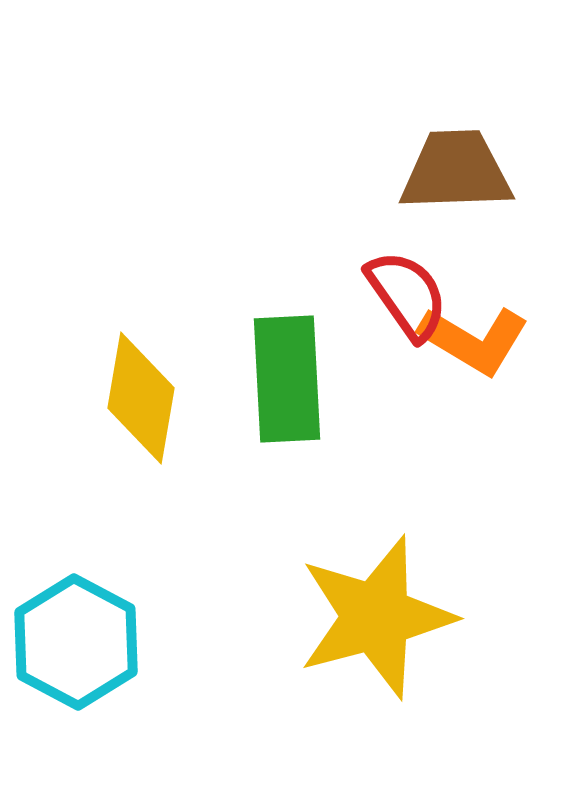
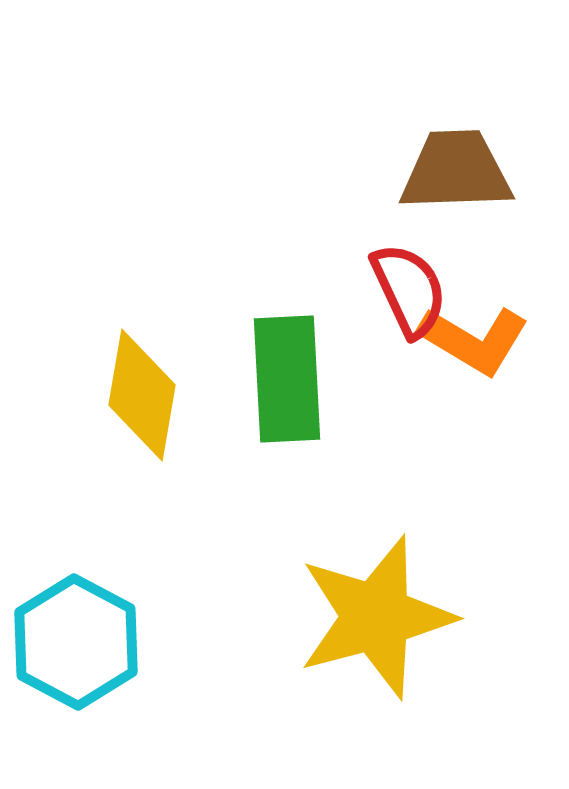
red semicircle: moved 2 px right, 5 px up; rotated 10 degrees clockwise
yellow diamond: moved 1 px right, 3 px up
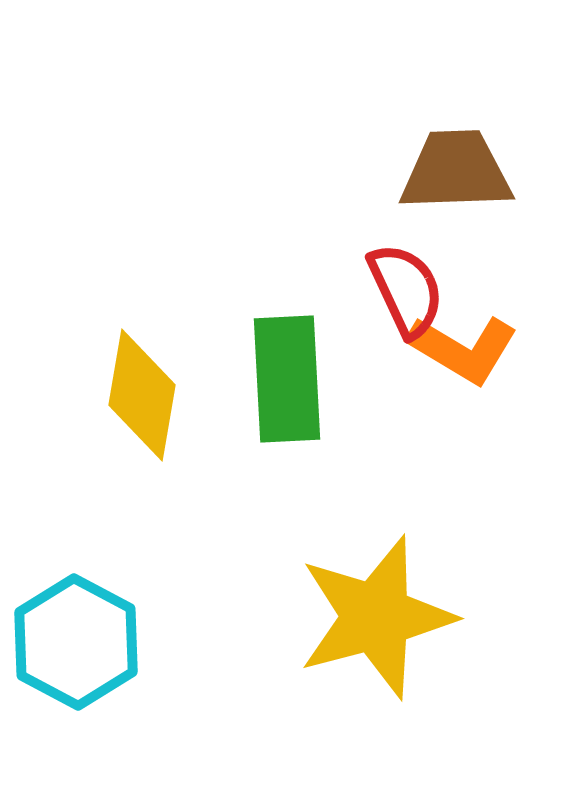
red semicircle: moved 3 px left
orange L-shape: moved 11 px left, 9 px down
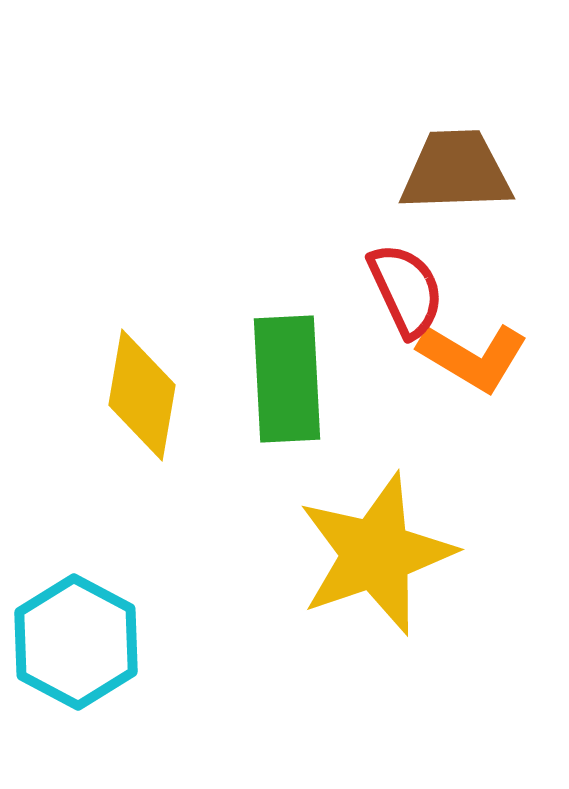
orange L-shape: moved 10 px right, 8 px down
yellow star: moved 63 px up; rotated 4 degrees counterclockwise
